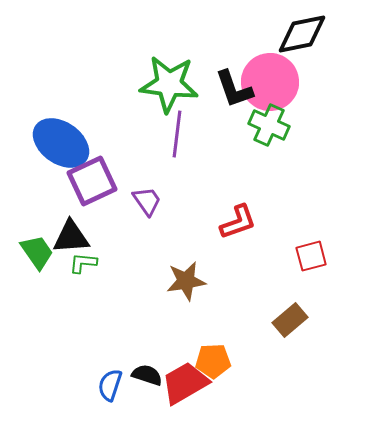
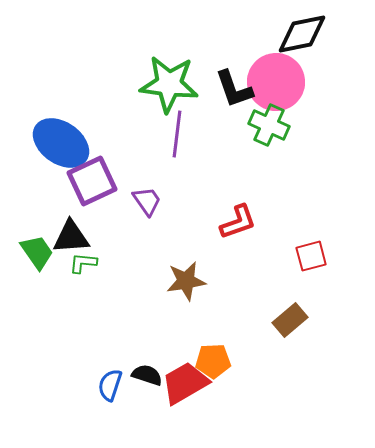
pink circle: moved 6 px right
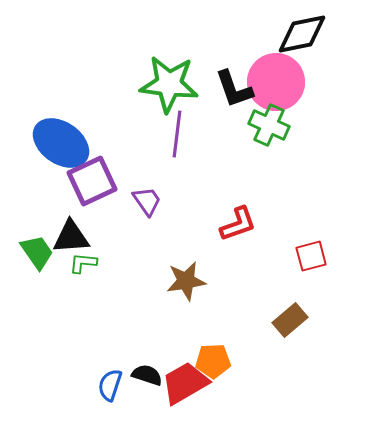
red L-shape: moved 2 px down
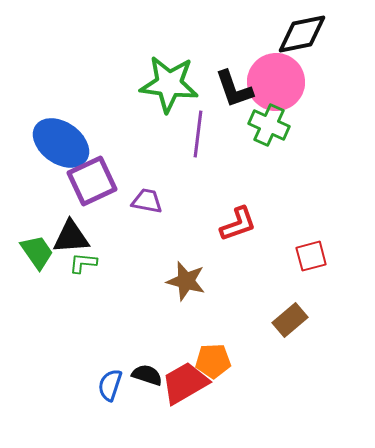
purple line: moved 21 px right
purple trapezoid: rotated 44 degrees counterclockwise
brown star: rotated 24 degrees clockwise
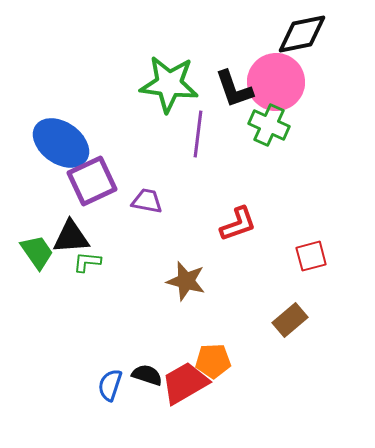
green L-shape: moved 4 px right, 1 px up
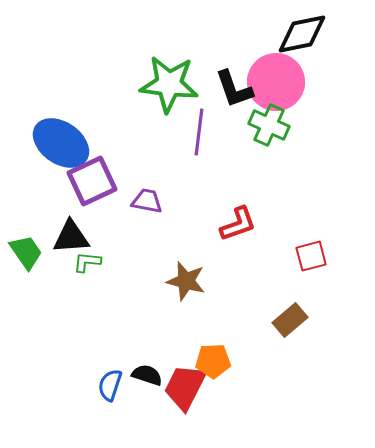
purple line: moved 1 px right, 2 px up
green trapezoid: moved 11 px left
red trapezoid: moved 4 px down; rotated 33 degrees counterclockwise
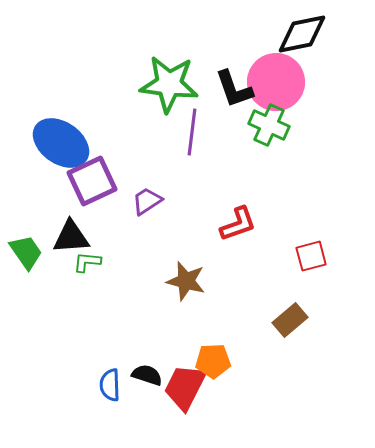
purple line: moved 7 px left
purple trapezoid: rotated 44 degrees counterclockwise
blue semicircle: rotated 20 degrees counterclockwise
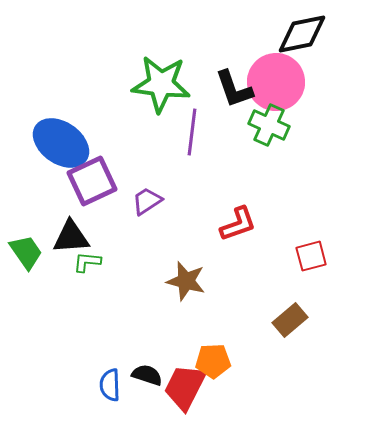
green star: moved 8 px left
